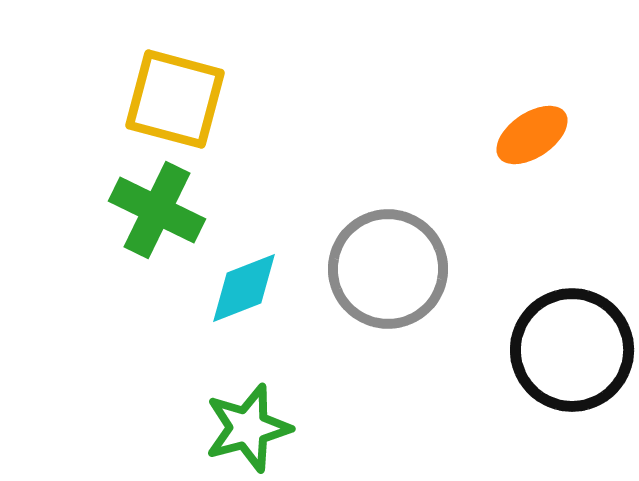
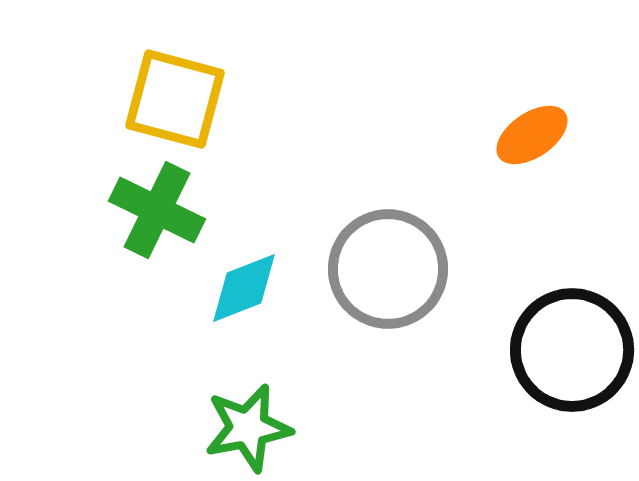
green star: rotated 4 degrees clockwise
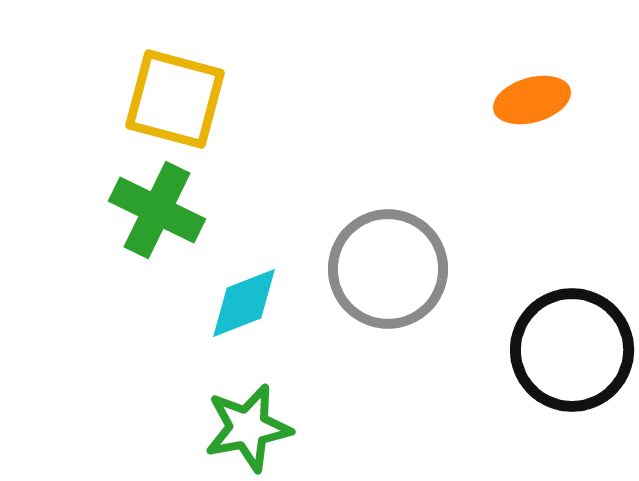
orange ellipse: moved 35 px up; rotated 18 degrees clockwise
cyan diamond: moved 15 px down
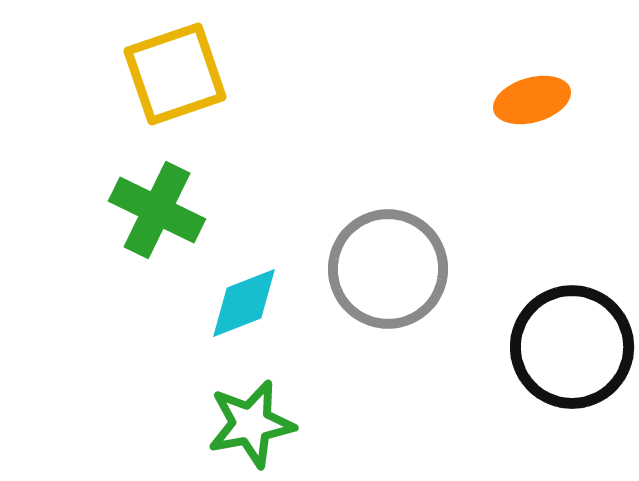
yellow square: moved 25 px up; rotated 34 degrees counterclockwise
black circle: moved 3 px up
green star: moved 3 px right, 4 px up
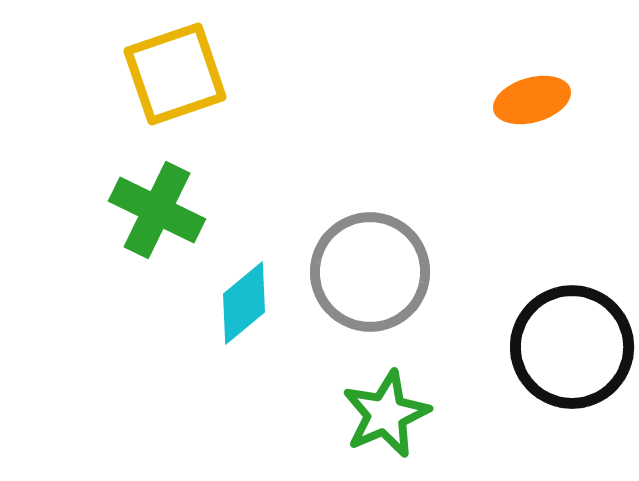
gray circle: moved 18 px left, 3 px down
cyan diamond: rotated 18 degrees counterclockwise
green star: moved 135 px right, 10 px up; rotated 12 degrees counterclockwise
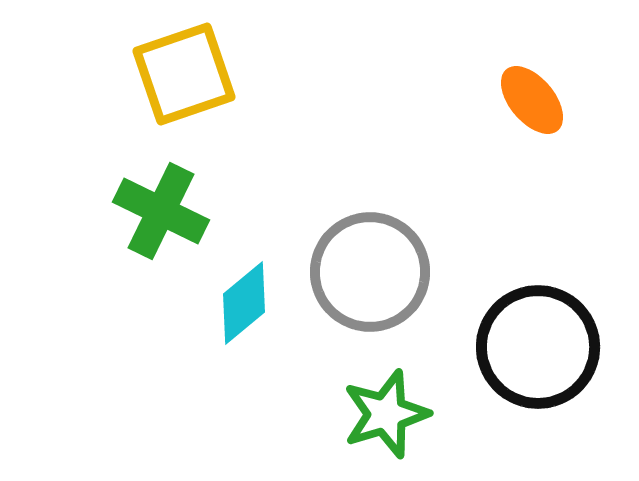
yellow square: moved 9 px right
orange ellipse: rotated 66 degrees clockwise
green cross: moved 4 px right, 1 px down
black circle: moved 34 px left
green star: rotated 6 degrees clockwise
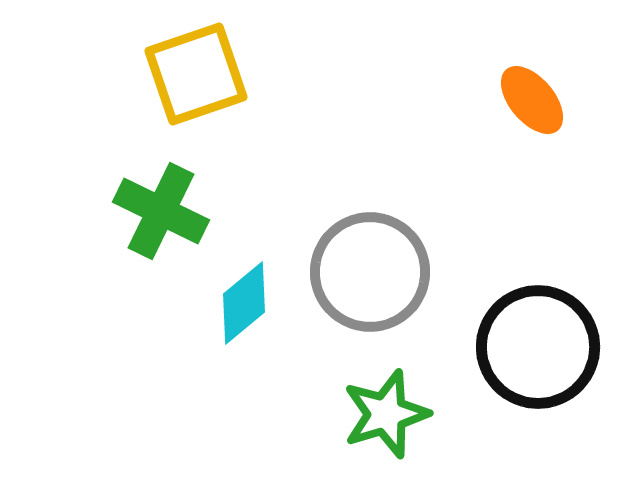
yellow square: moved 12 px right
